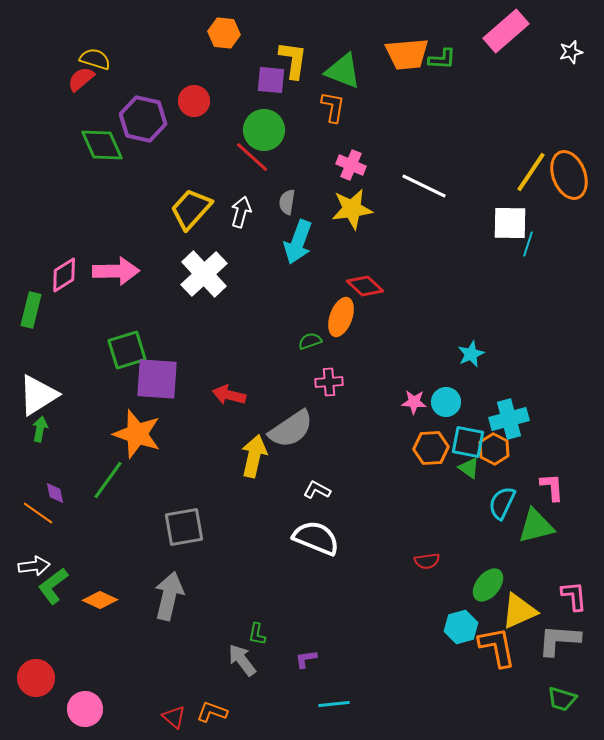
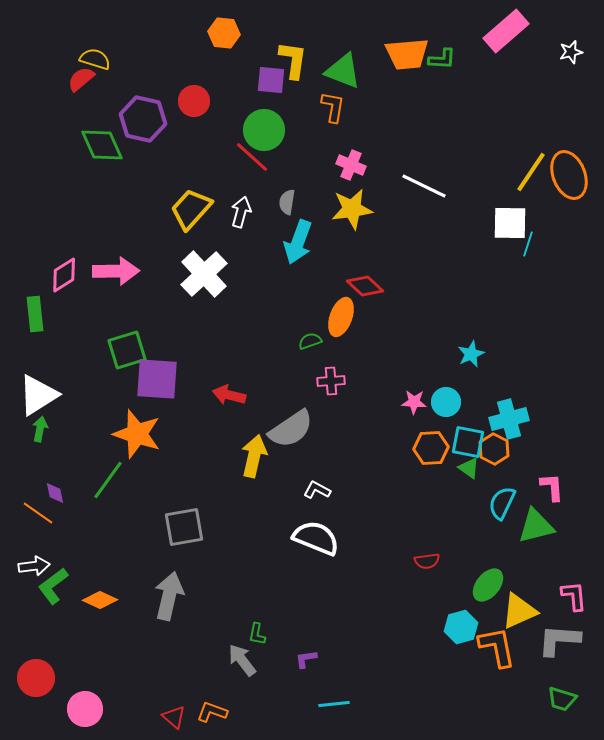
green rectangle at (31, 310): moved 4 px right, 4 px down; rotated 20 degrees counterclockwise
pink cross at (329, 382): moved 2 px right, 1 px up
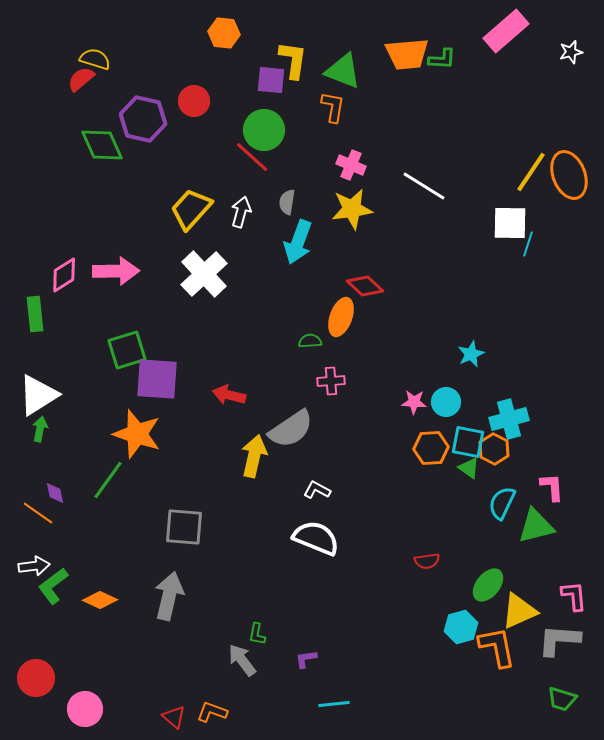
white line at (424, 186): rotated 6 degrees clockwise
green semicircle at (310, 341): rotated 15 degrees clockwise
gray square at (184, 527): rotated 15 degrees clockwise
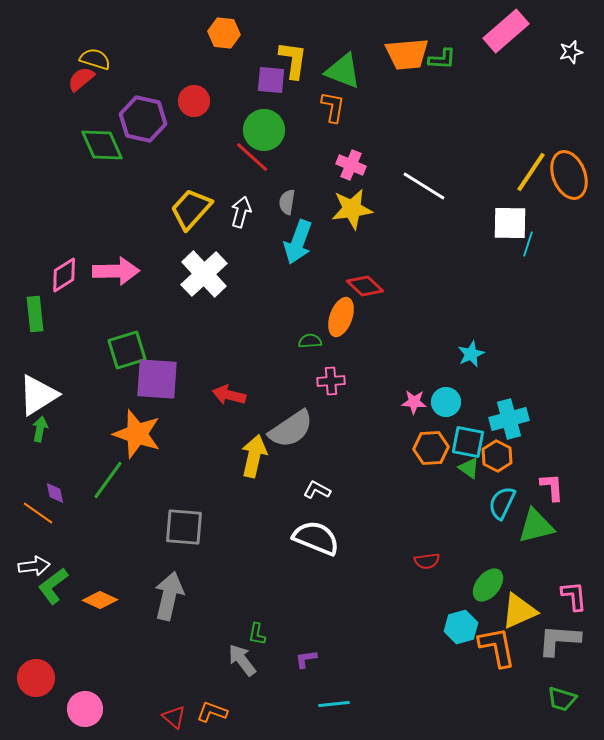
orange hexagon at (494, 449): moved 3 px right, 7 px down
